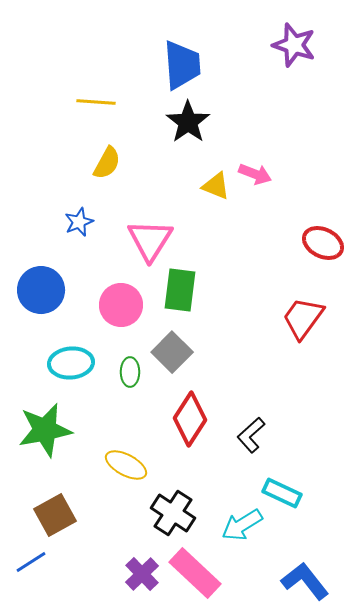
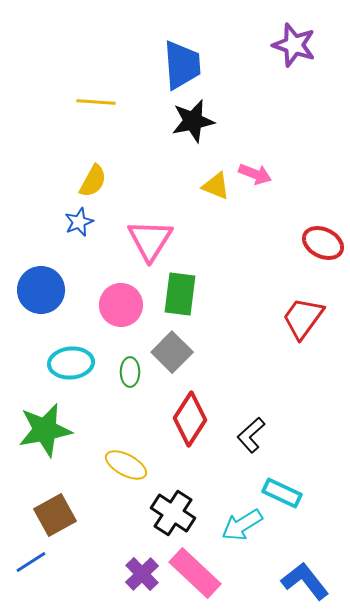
black star: moved 5 px right, 1 px up; rotated 24 degrees clockwise
yellow semicircle: moved 14 px left, 18 px down
green rectangle: moved 4 px down
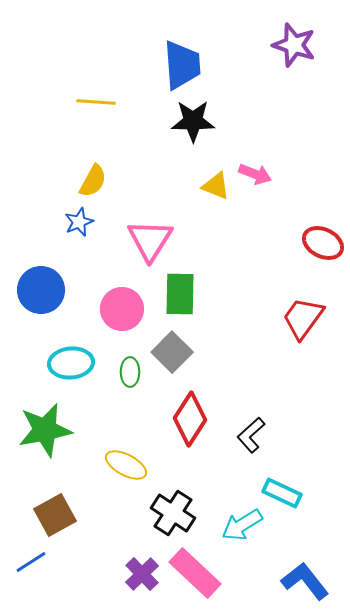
black star: rotated 12 degrees clockwise
green rectangle: rotated 6 degrees counterclockwise
pink circle: moved 1 px right, 4 px down
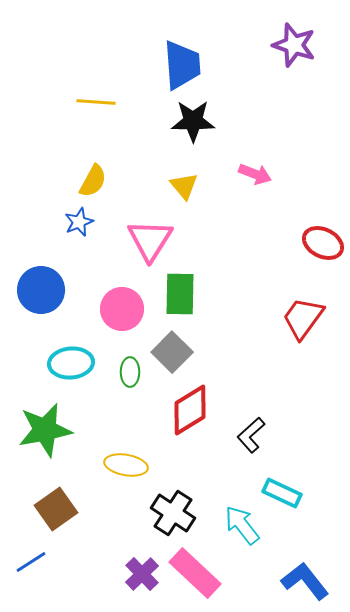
yellow triangle: moved 32 px left; rotated 28 degrees clockwise
red diamond: moved 9 px up; rotated 26 degrees clockwise
yellow ellipse: rotated 18 degrees counterclockwise
brown square: moved 1 px right, 6 px up; rotated 6 degrees counterclockwise
cyan arrow: rotated 84 degrees clockwise
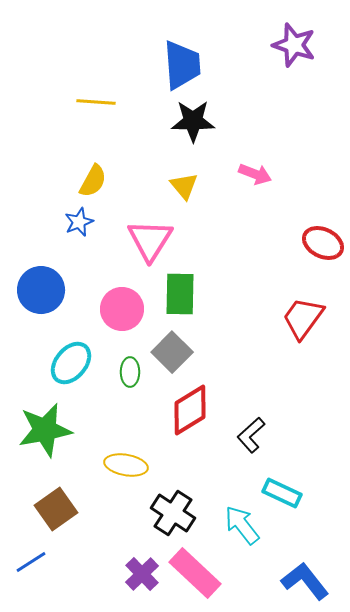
cyan ellipse: rotated 45 degrees counterclockwise
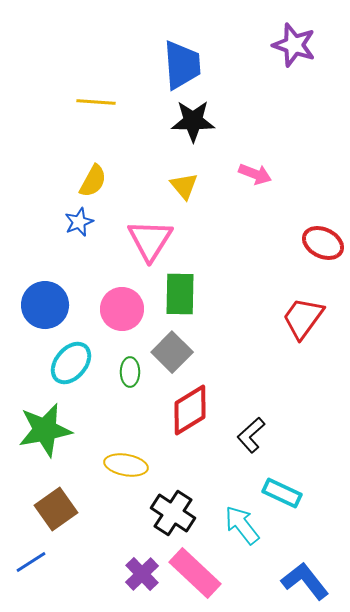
blue circle: moved 4 px right, 15 px down
